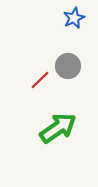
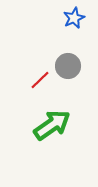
green arrow: moved 6 px left, 3 px up
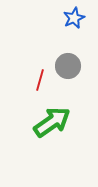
red line: rotated 30 degrees counterclockwise
green arrow: moved 3 px up
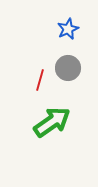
blue star: moved 6 px left, 11 px down
gray circle: moved 2 px down
